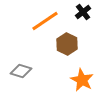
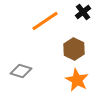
brown hexagon: moved 7 px right, 5 px down
orange star: moved 5 px left
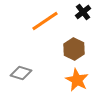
gray diamond: moved 2 px down
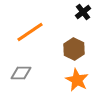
orange line: moved 15 px left, 11 px down
gray diamond: rotated 15 degrees counterclockwise
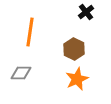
black cross: moved 3 px right
orange line: rotated 48 degrees counterclockwise
orange star: moved 1 px up; rotated 20 degrees clockwise
